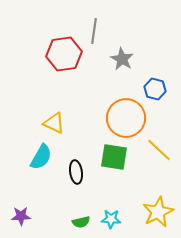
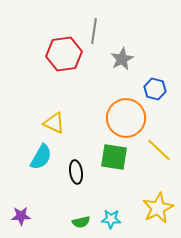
gray star: rotated 15 degrees clockwise
yellow star: moved 4 px up
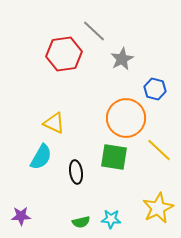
gray line: rotated 55 degrees counterclockwise
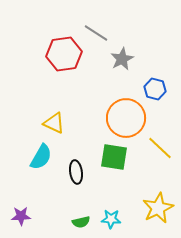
gray line: moved 2 px right, 2 px down; rotated 10 degrees counterclockwise
yellow line: moved 1 px right, 2 px up
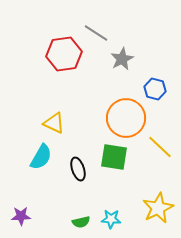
yellow line: moved 1 px up
black ellipse: moved 2 px right, 3 px up; rotated 10 degrees counterclockwise
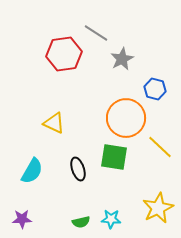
cyan semicircle: moved 9 px left, 14 px down
purple star: moved 1 px right, 3 px down
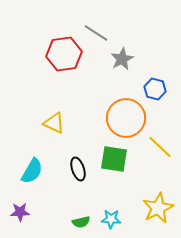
green square: moved 2 px down
purple star: moved 2 px left, 7 px up
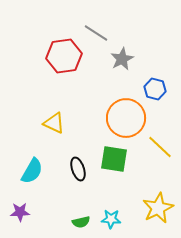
red hexagon: moved 2 px down
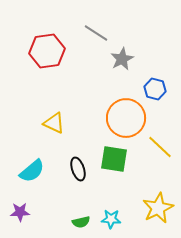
red hexagon: moved 17 px left, 5 px up
cyan semicircle: rotated 20 degrees clockwise
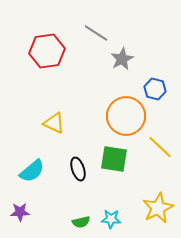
orange circle: moved 2 px up
